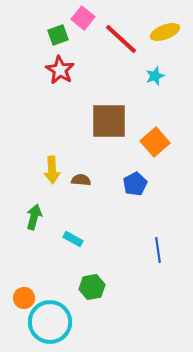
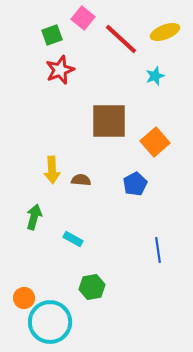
green square: moved 6 px left
red star: rotated 20 degrees clockwise
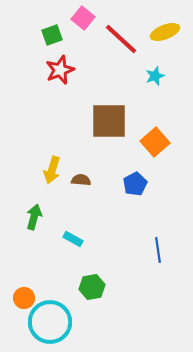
yellow arrow: rotated 20 degrees clockwise
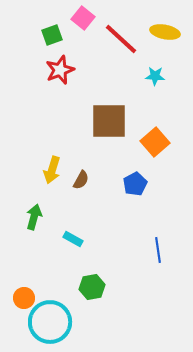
yellow ellipse: rotated 32 degrees clockwise
cyan star: rotated 24 degrees clockwise
brown semicircle: rotated 114 degrees clockwise
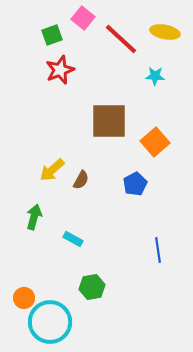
yellow arrow: rotated 32 degrees clockwise
